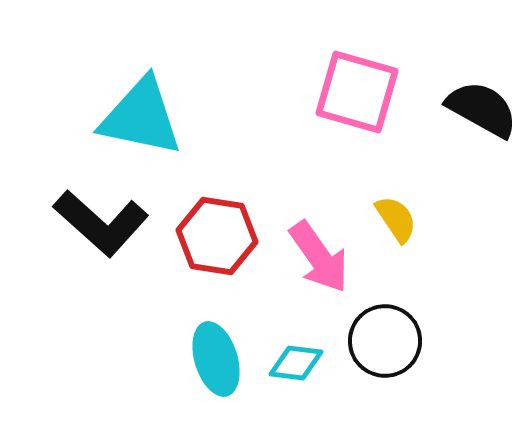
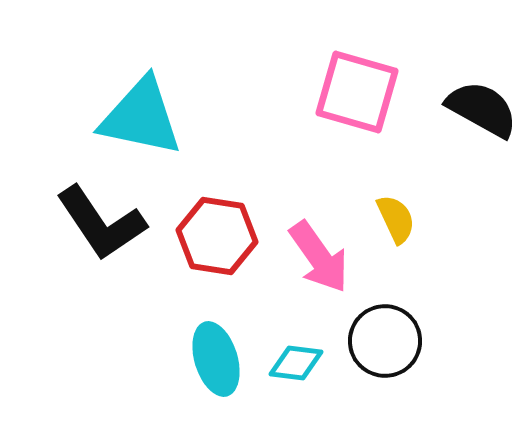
yellow semicircle: rotated 9 degrees clockwise
black L-shape: rotated 14 degrees clockwise
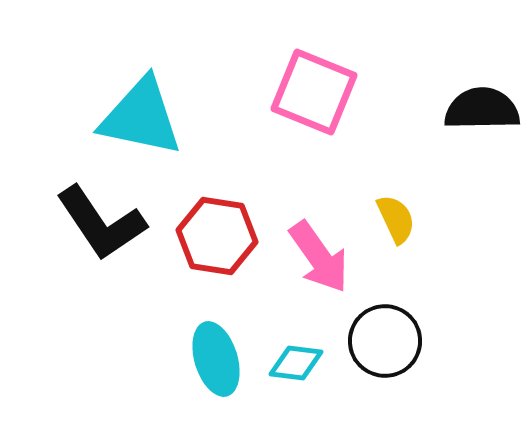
pink square: moved 43 px left; rotated 6 degrees clockwise
black semicircle: rotated 30 degrees counterclockwise
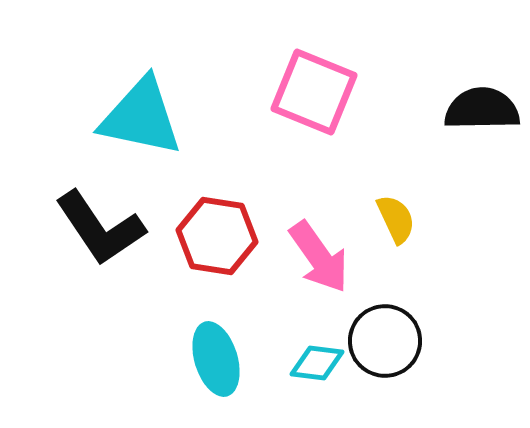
black L-shape: moved 1 px left, 5 px down
cyan diamond: moved 21 px right
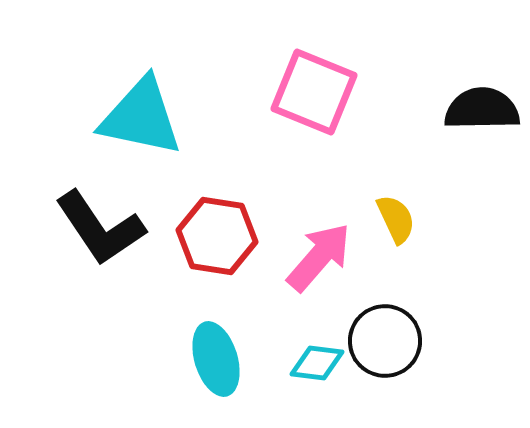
pink arrow: rotated 104 degrees counterclockwise
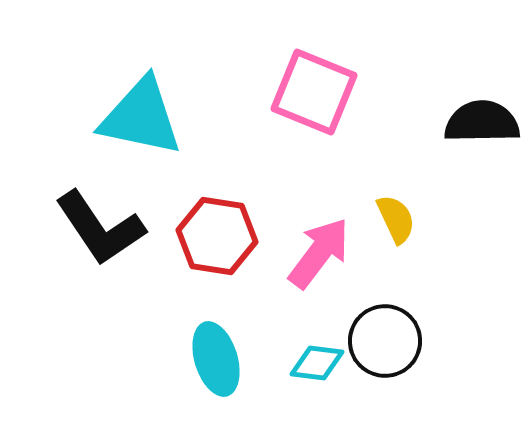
black semicircle: moved 13 px down
pink arrow: moved 4 px up; rotated 4 degrees counterclockwise
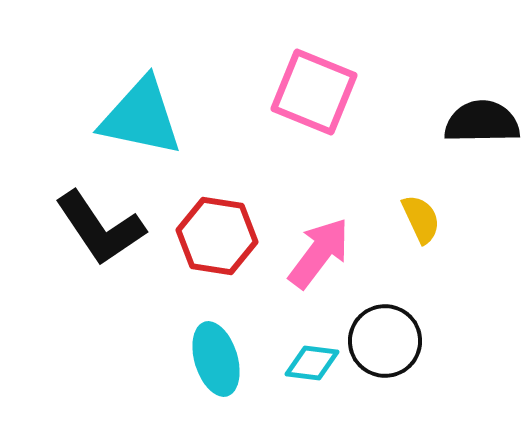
yellow semicircle: moved 25 px right
cyan diamond: moved 5 px left
